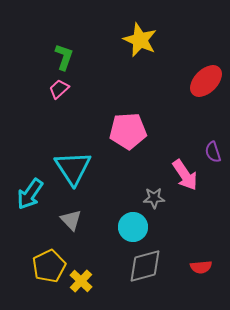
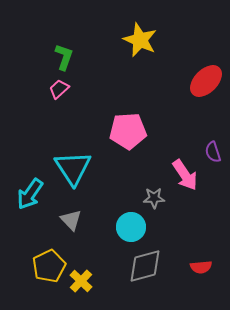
cyan circle: moved 2 px left
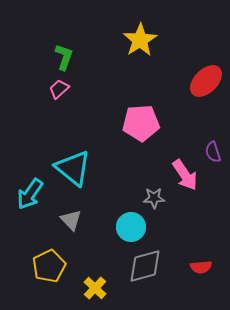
yellow star: rotated 16 degrees clockwise
pink pentagon: moved 13 px right, 8 px up
cyan triangle: rotated 18 degrees counterclockwise
yellow cross: moved 14 px right, 7 px down
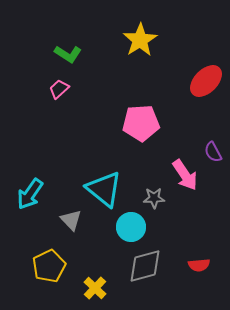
green L-shape: moved 4 px right, 3 px up; rotated 104 degrees clockwise
purple semicircle: rotated 10 degrees counterclockwise
cyan triangle: moved 31 px right, 21 px down
red semicircle: moved 2 px left, 2 px up
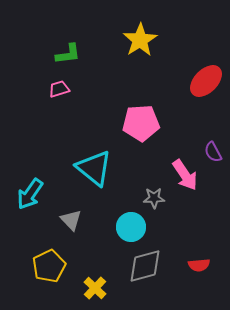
green L-shape: rotated 40 degrees counterclockwise
pink trapezoid: rotated 25 degrees clockwise
cyan triangle: moved 10 px left, 21 px up
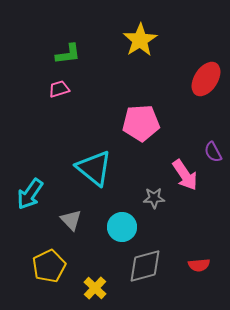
red ellipse: moved 2 px up; rotated 12 degrees counterclockwise
cyan circle: moved 9 px left
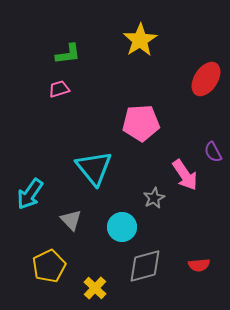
cyan triangle: rotated 12 degrees clockwise
gray star: rotated 25 degrees counterclockwise
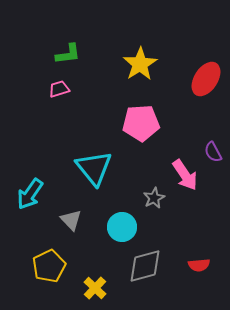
yellow star: moved 24 px down
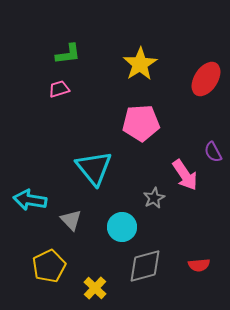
cyan arrow: moved 6 px down; rotated 64 degrees clockwise
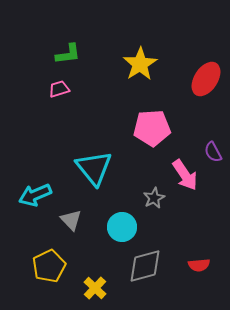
pink pentagon: moved 11 px right, 5 px down
cyan arrow: moved 5 px right, 5 px up; rotated 32 degrees counterclockwise
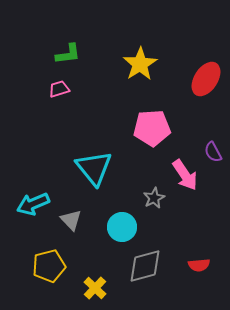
cyan arrow: moved 2 px left, 9 px down
yellow pentagon: rotated 12 degrees clockwise
